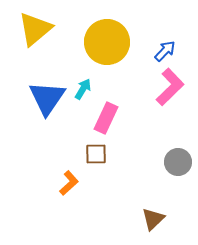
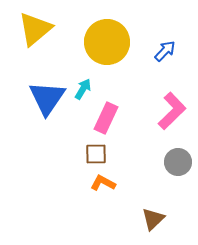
pink L-shape: moved 2 px right, 24 px down
orange L-shape: moved 34 px right; rotated 110 degrees counterclockwise
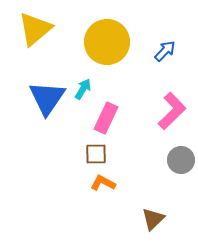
gray circle: moved 3 px right, 2 px up
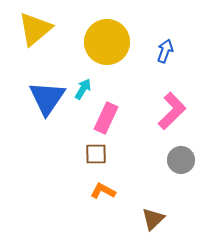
blue arrow: rotated 25 degrees counterclockwise
orange L-shape: moved 8 px down
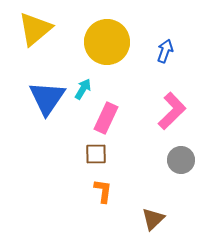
orange L-shape: rotated 70 degrees clockwise
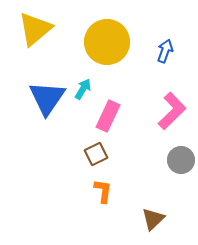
pink rectangle: moved 2 px right, 2 px up
brown square: rotated 25 degrees counterclockwise
